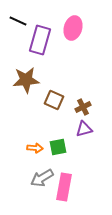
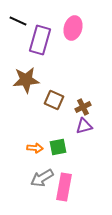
purple triangle: moved 3 px up
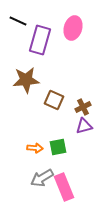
pink rectangle: rotated 32 degrees counterclockwise
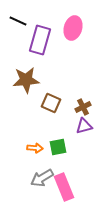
brown square: moved 3 px left, 3 px down
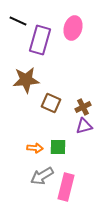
green square: rotated 12 degrees clockwise
gray arrow: moved 2 px up
pink rectangle: moved 2 px right; rotated 36 degrees clockwise
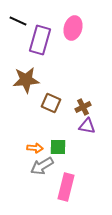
purple triangle: moved 3 px right; rotated 24 degrees clockwise
gray arrow: moved 10 px up
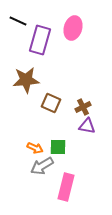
orange arrow: rotated 21 degrees clockwise
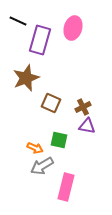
brown star: moved 2 px up; rotated 16 degrees counterclockwise
green square: moved 1 px right, 7 px up; rotated 12 degrees clockwise
